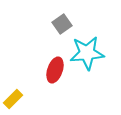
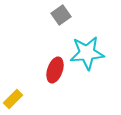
gray square: moved 1 px left, 9 px up
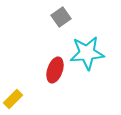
gray square: moved 2 px down
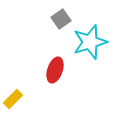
gray square: moved 2 px down
cyan star: moved 3 px right, 11 px up; rotated 12 degrees counterclockwise
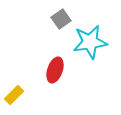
cyan star: rotated 8 degrees clockwise
yellow rectangle: moved 1 px right, 4 px up
